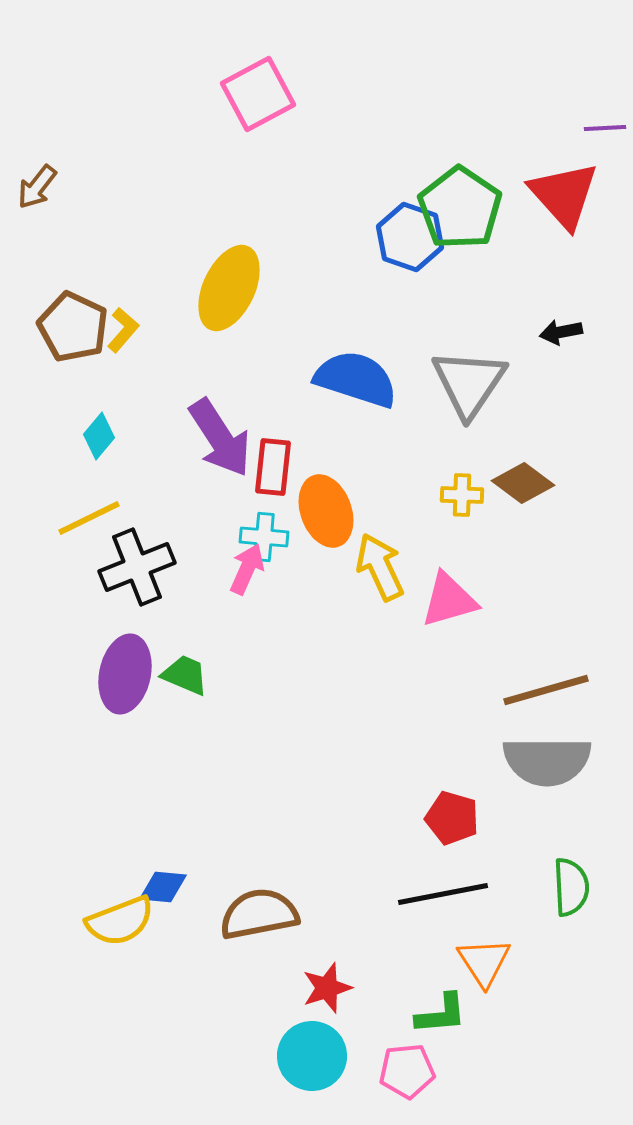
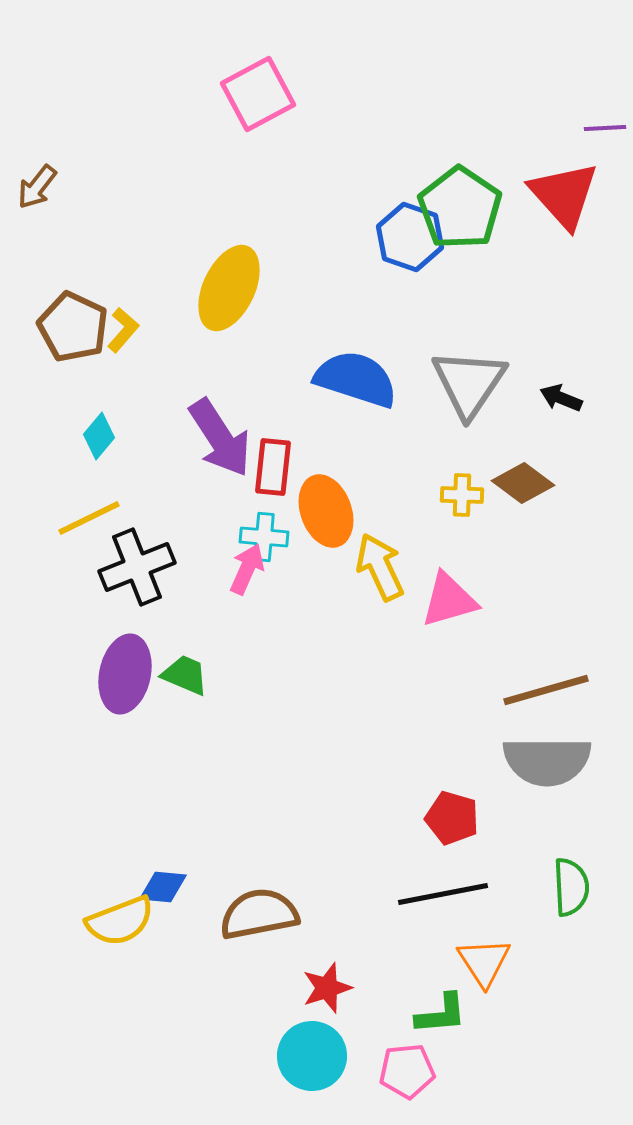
black arrow: moved 66 px down; rotated 33 degrees clockwise
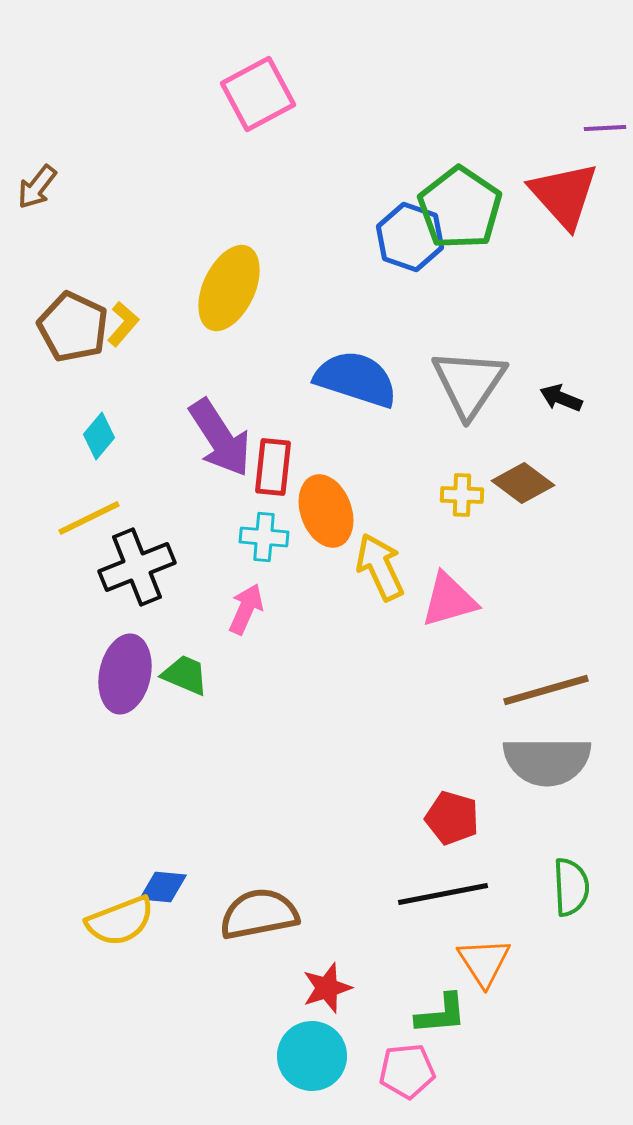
yellow L-shape: moved 6 px up
pink arrow: moved 1 px left, 40 px down
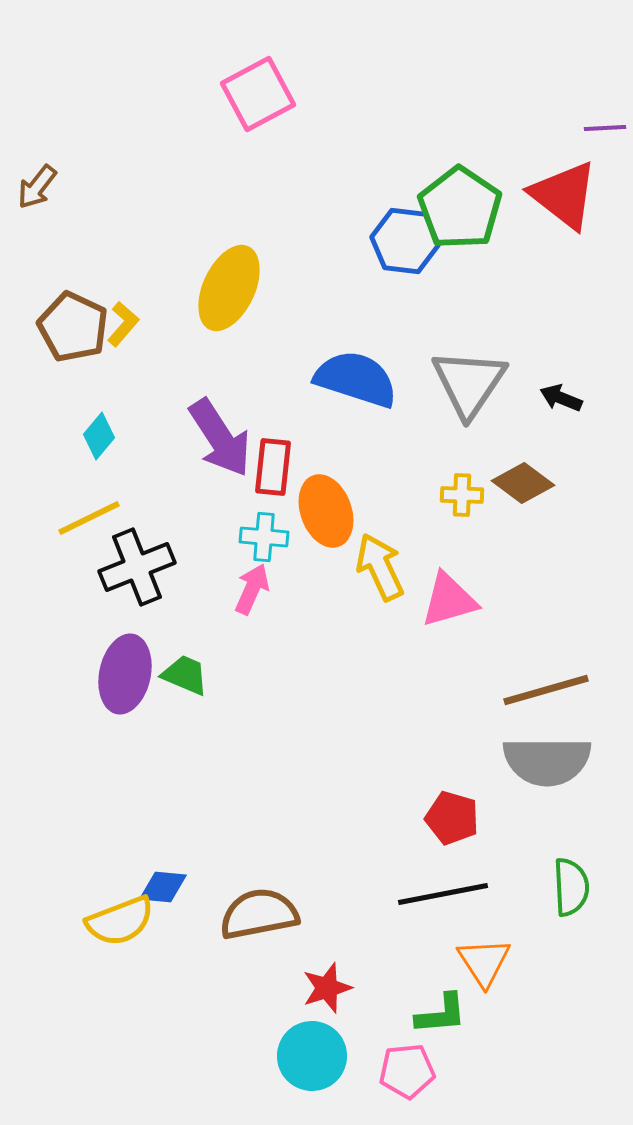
red triangle: rotated 10 degrees counterclockwise
blue hexagon: moved 5 px left, 4 px down; rotated 12 degrees counterclockwise
pink arrow: moved 6 px right, 20 px up
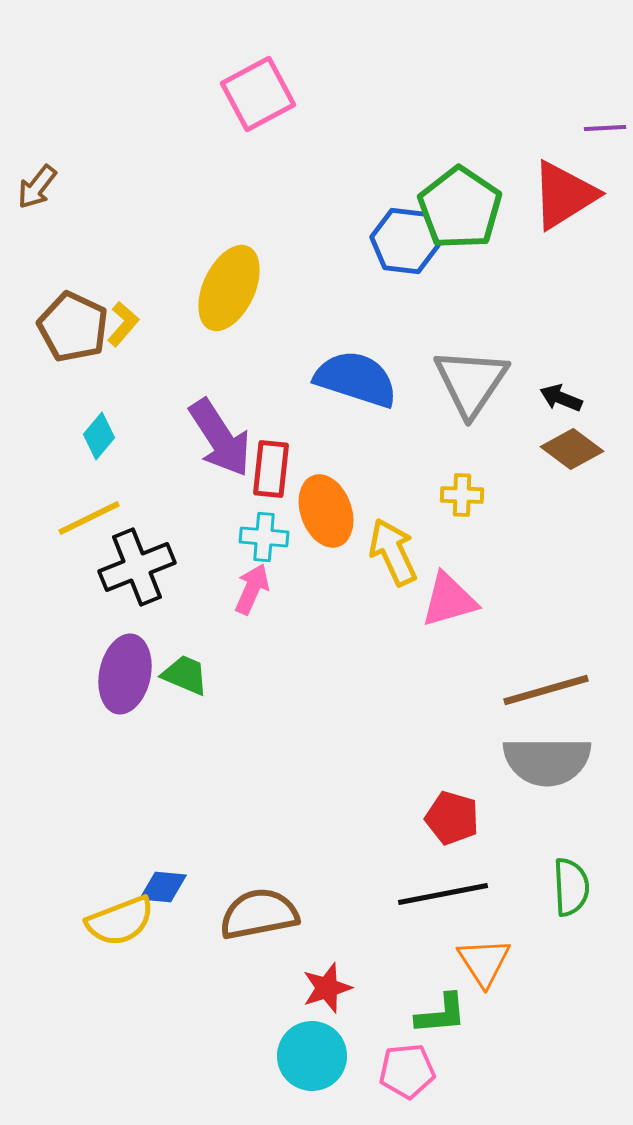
red triangle: rotated 50 degrees clockwise
gray triangle: moved 2 px right, 1 px up
red rectangle: moved 2 px left, 2 px down
brown diamond: moved 49 px right, 34 px up
yellow arrow: moved 13 px right, 15 px up
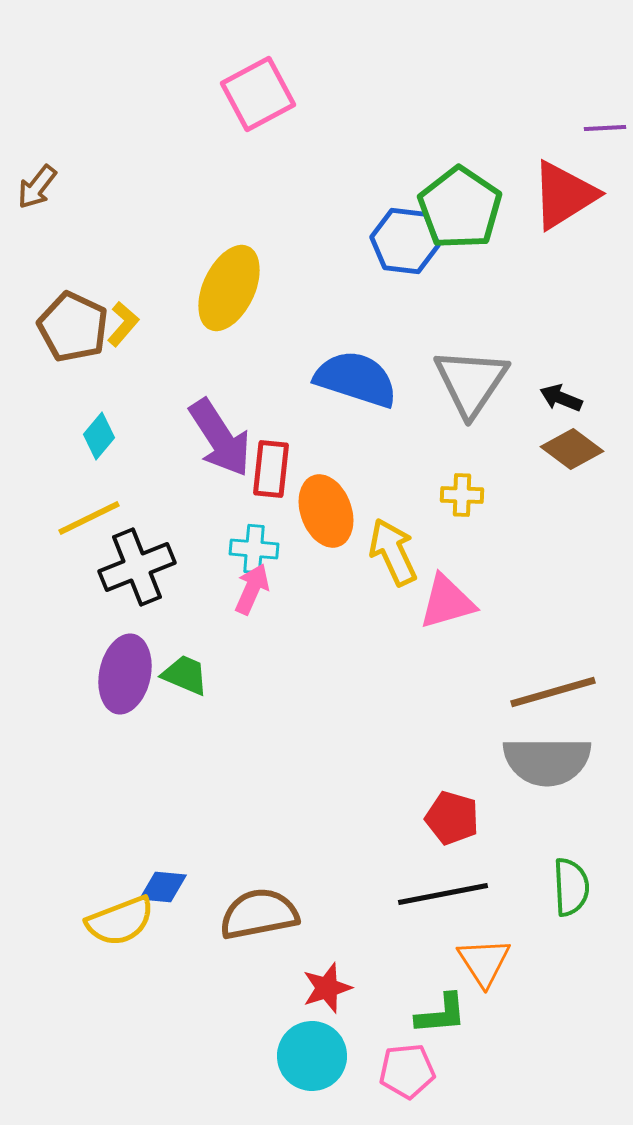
cyan cross: moved 10 px left, 12 px down
pink triangle: moved 2 px left, 2 px down
brown line: moved 7 px right, 2 px down
